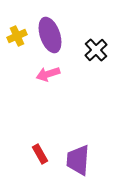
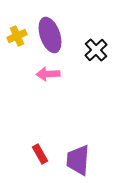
pink arrow: rotated 15 degrees clockwise
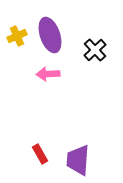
black cross: moved 1 px left
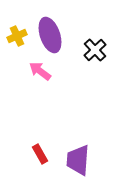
pink arrow: moved 8 px left, 3 px up; rotated 40 degrees clockwise
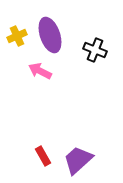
black cross: rotated 25 degrees counterclockwise
pink arrow: rotated 10 degrees counterclockwise
red rectangle: moved 3 px right, 2 px down
purple trapezoid: rotated 44 degrees clockwise
